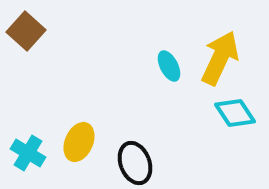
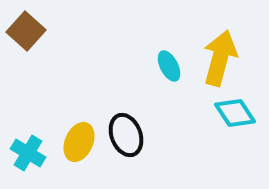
yellow arrow: rotated 10 degrees counterclockwise
black ellipse: moved 9 px left, 28 px up
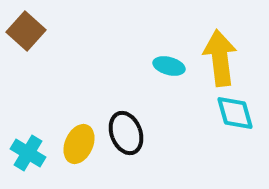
yellow arrow: rotated 22 degrees counterclockwise
cyan ellipse: rotated 48 degrees counterclockwise
cyan diamond: rotated 18 degrees clockwise
black ellipse: moved 2 px up
yellow ellipse: moved 2 px down
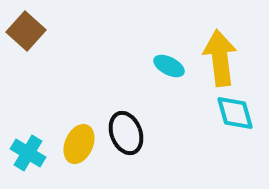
cyan ellipse: rotated 12 degrees clockwise
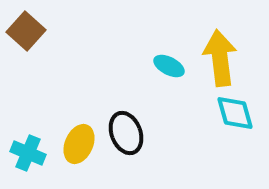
cyan cross: rotated 8 degrees counterclockwise
